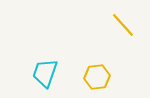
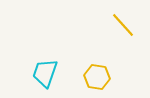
yellow hexagon: rotated 15 degrees clockwise
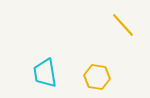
cyan trapezoid: rotated 28 degrees counterclockwise
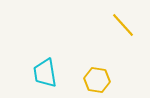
yellow hexagon: moved 3 px down
